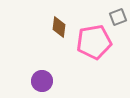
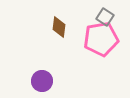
gray square: moved 13 px left; rotated 36 degrees counterclockwise
pink pentagon: moved 7 px right, 3 px up
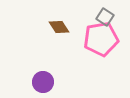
brown diamond: rotated 40 degrees counterclockwise
purple circle: moved 1 px right, 1 px down
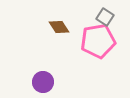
pink pentagon: moved 3 px left, 2 px down
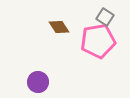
purple circle: moved 5 px left
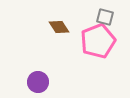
gray square: rotated 18 degrees counterclockwise
pink pentagon: rotated 12 degrees counterclockwise
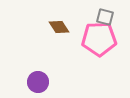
pink pentagon: moved 1 px right, 2 px up; rotated 20 degrees clockwise
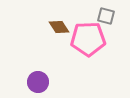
gray square: moved 1 px right, 1 px up
pink pentagon: moved 11 px left
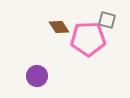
gray square: moved 1 px right, 4 px down
purple circle: moved 1 px left, 6 px up
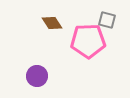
brown diamond: moved 7 px left, 4 px up
pink pentagon: moved 2 px down
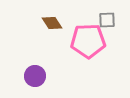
gray square: rotated 18 degrees counterclockwise
purple circle: moved 2 px left
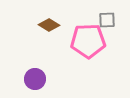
brown diamond: moved 3 px left, 2 px down; rotated 25 degrees counterclockwise
purple circle: moved 3 px down
